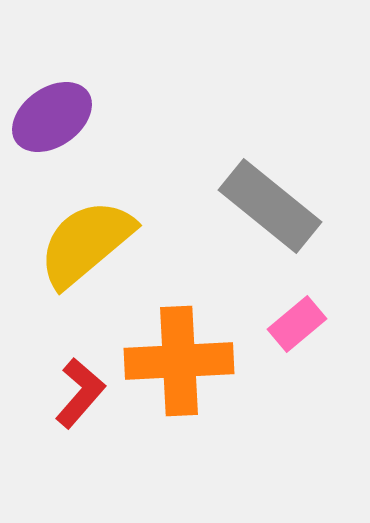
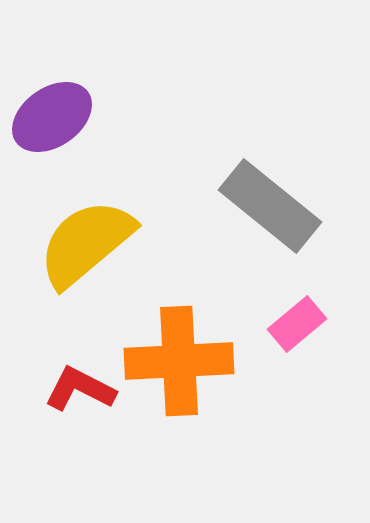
red L-shape: moved 4 px up; rotated 104 degrees counterclockwise
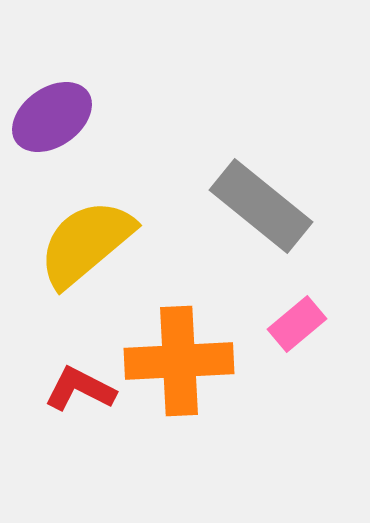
gray rectangle: moved 9 px left
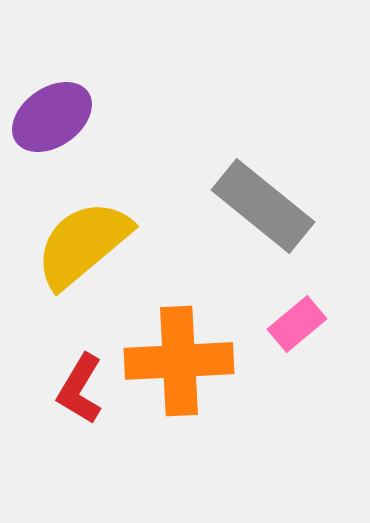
gray rectangle: moved 2 px right
yellow semicircle: moved 3 px left, 1 px down
red L-shape: rotated 86 degrees counterclockwise
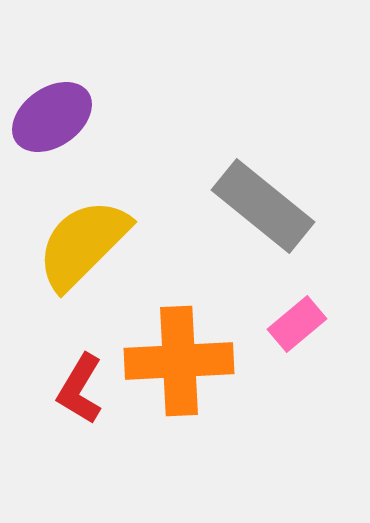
yellow semicircle: rotated 5 degrees counterclockwise
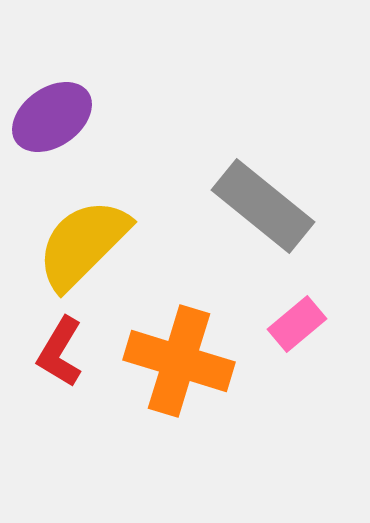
orange cross: rotated 20 degrees clockwise
red L-shape: moved 20 px left, 37 px up
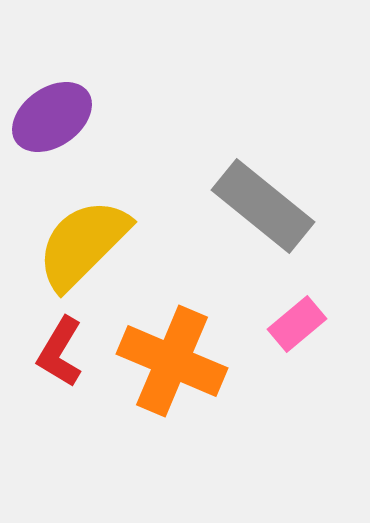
orange cross: moved 7 px left; rotated 6 degrees clockwise
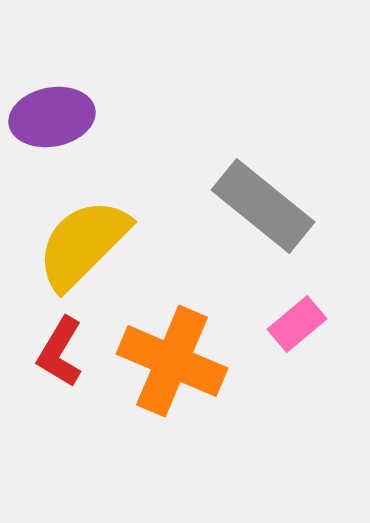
purple ellipse: rotated 24 degrees clockwise
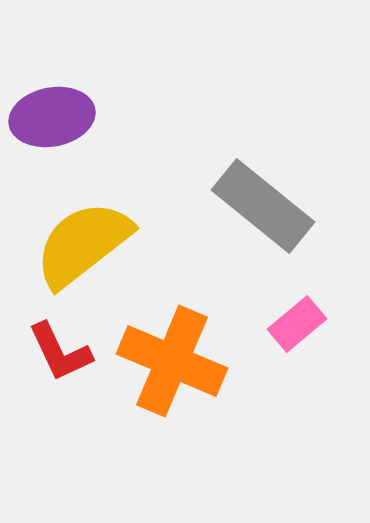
yellow semicircle: rotated 7 degrees clockwise
red L-shape: rotated 56 degrees counterclockwise
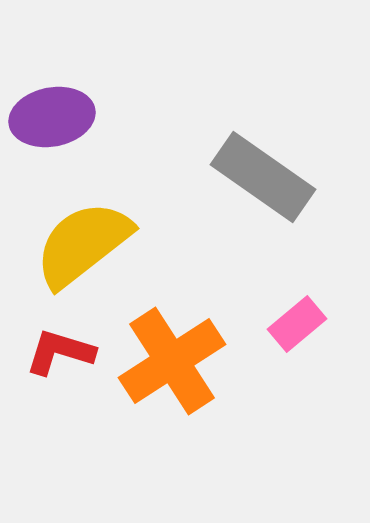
gray rectangle: moved 29 px up; rotated 4 degrees counterclockwise
red L-shape: rotated 132 degrees clockwise
orange cross: rotated 34 degrees clockwise
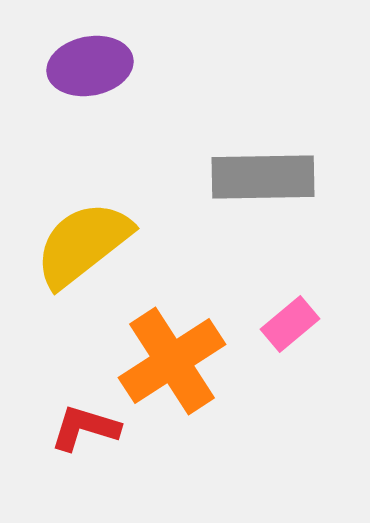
purple ellipse: moved 38 px right, 51 px up
gray rectangle: rotated 36 degrees counterclockwise
pink rectangle: moved 7 px left
red L-shape: moved 25 px right, 76 px down
